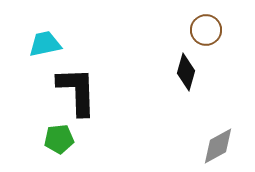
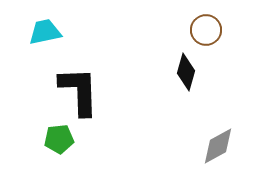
cyan trapezoid: moved 12 px up
black L-shape: moved 2 px right
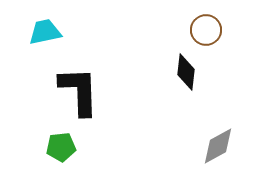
black diamond: rotated 9 degrees counterclockwise
green pentagon: moved 2 px right, 8 px down
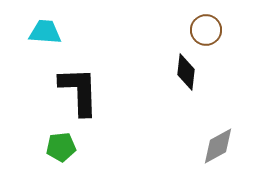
cyan trapezoid: rotated 16 degrees clockwise
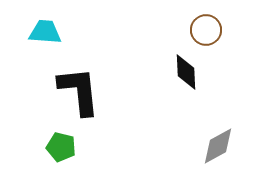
black diamond: rotated 9 degrees counterclockwise
black L-shape: rotated 4 degrees counterclockwise
green pentagon: rotated 20 degrees clockwise
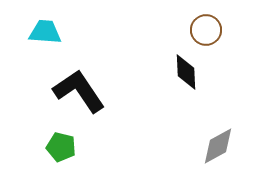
black L-shape: rotated 28 degrees counterclockwise
